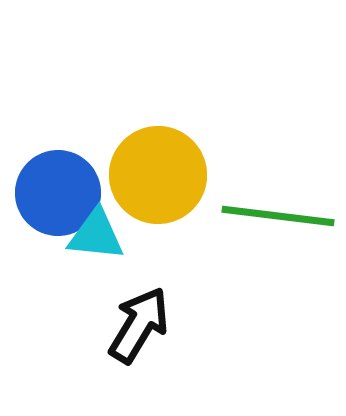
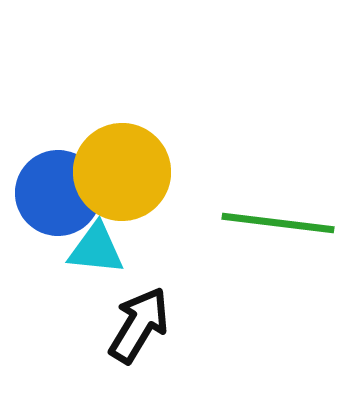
yellow circle: moved 36 px left, 3 px up
green line: moved 7 px down
cyan triangle: moved 14 px down
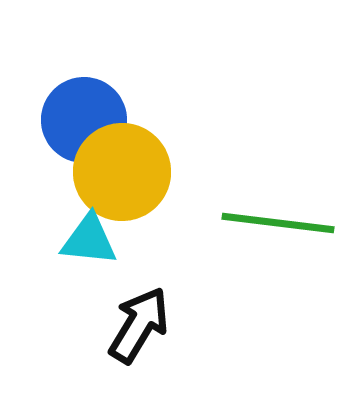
blue circle: moved 26 px right, 73 px up
cyan triangle: moved 7 px left, 9 px up
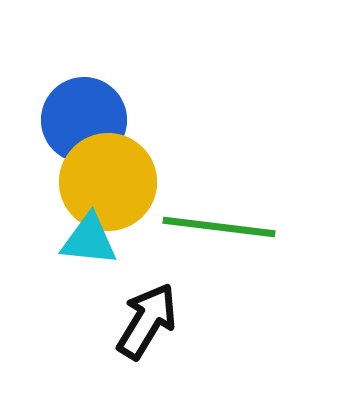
yellow circle: moved 14 px left, 10 px down
green line: moved 59 px left, 4 px down
black arrow: moved 8 px right, 4 px up
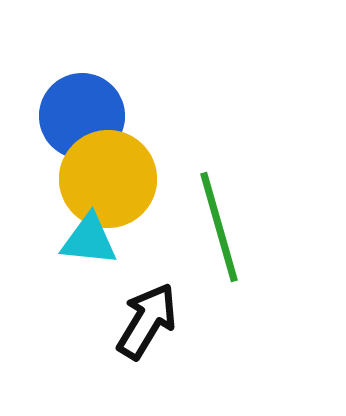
blue circle: moved 2 px left, 4 px up
yellow circle: moved 3 px up
green line: rotated 67 degrees clockwise
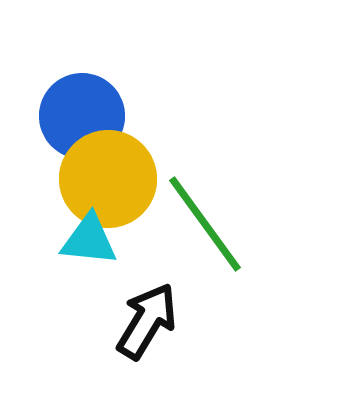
green line: moved 14 px left, 3 px up; rotated 20 degrees counterclockwise
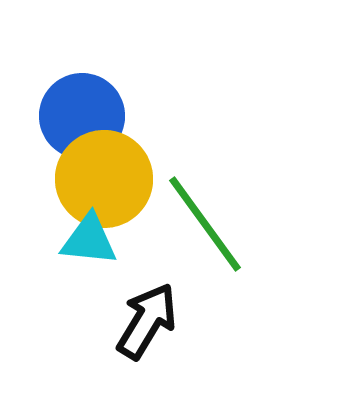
yellow circle: moved 4 px left
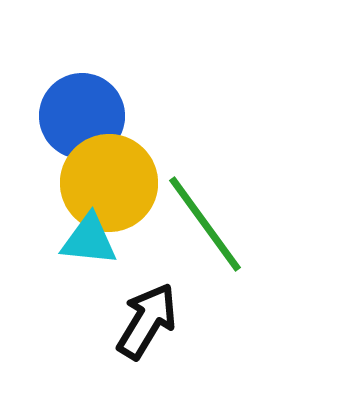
yellow circle: moved 5 px right, 4 px down
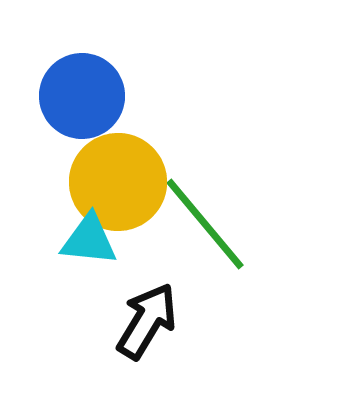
blue circle: moved 20 px up
yellow circle: moved 9 px right, 1 px up
green line: rotated 4 degrees counterclockwise
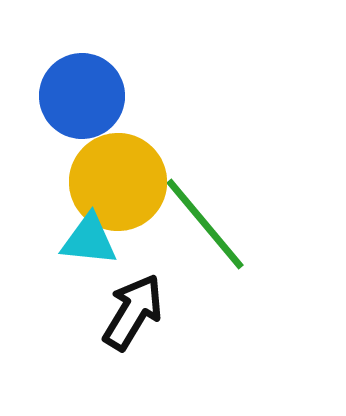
black arrow: moved 14 px left, 9 px up
